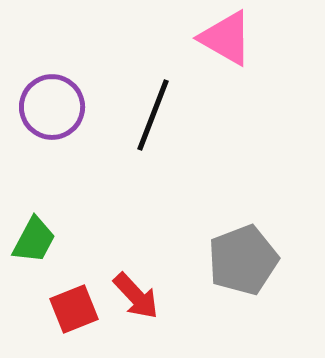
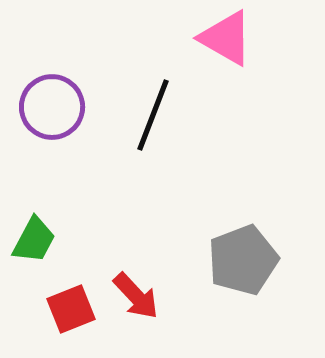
red square: moved 3 px left
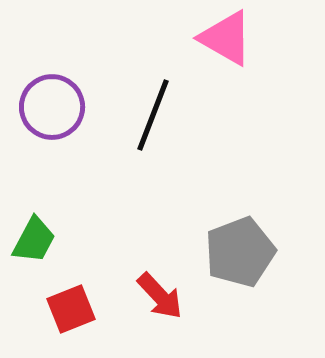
gray pentagon: moved 3 px left, 8 px up
red arrow: moved 24 px right
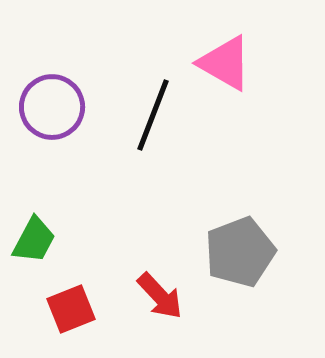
pink triangle: moved 1 px left, 25 px down
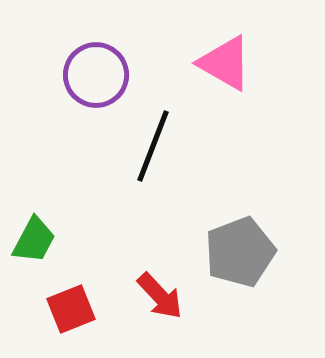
purple circle: moved 44 px right, 32 px up
black line: moved 31 px down
